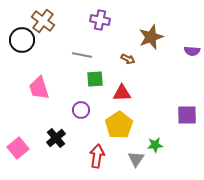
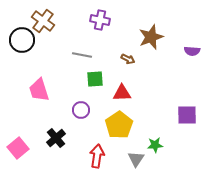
pink trapezoid: moved 2 px down
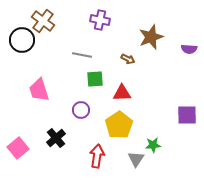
purple semicircle: moved 3 px left, 2 px up
green star: moved 2 px left
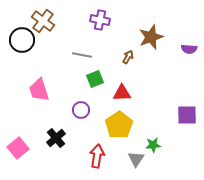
brown arrow: moved 2 px up; rotated 88 degrees counterclockwise
green square: rotated 18 degrees counterclockwise
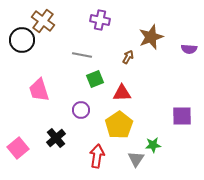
purple square: moved 5 px left, 1 px down
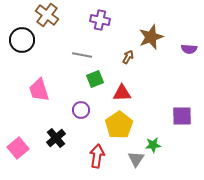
brown cross: moved 4 px right, 6 px up
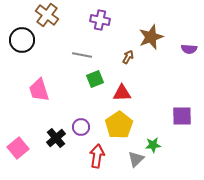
purple circle: moved 17 px down
gray triangle: rotated 12 degrees clockwise
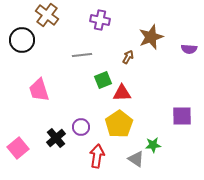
gray line: rotated 18 degrees counterclockwise
green square: moved 8 px right, 1 px down
yellow pentagon: moved 1 px up
gray triangle: rotated 42 degrees counterclockwise
